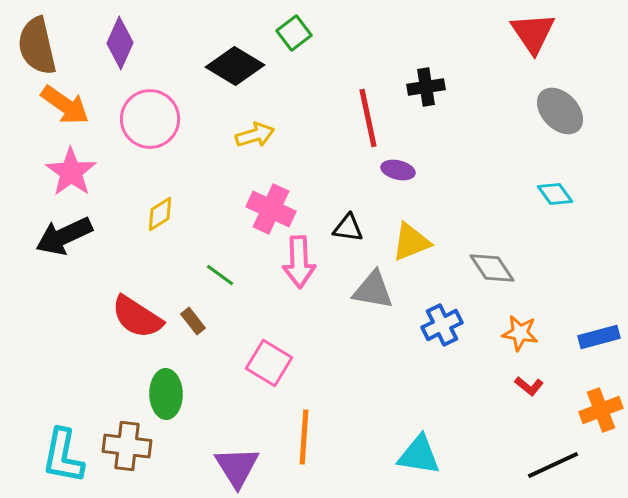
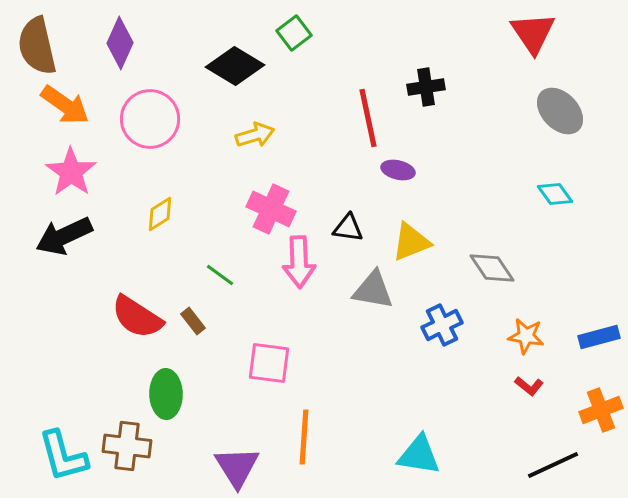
orange star: moved 6 px right, 3 px down
pink square: rotated 24 degrees counterclockwise
cyan L-shape: rotated 26 degrees counterclockwise
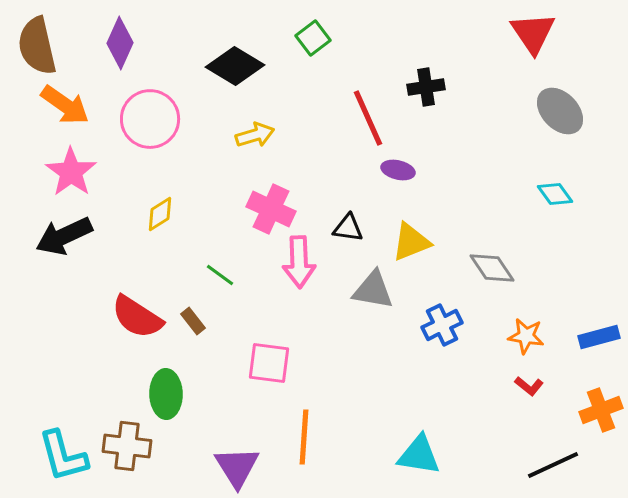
green square: moved 19 px right, 5 px down
red line: rotated 12 degrees counterclockwise
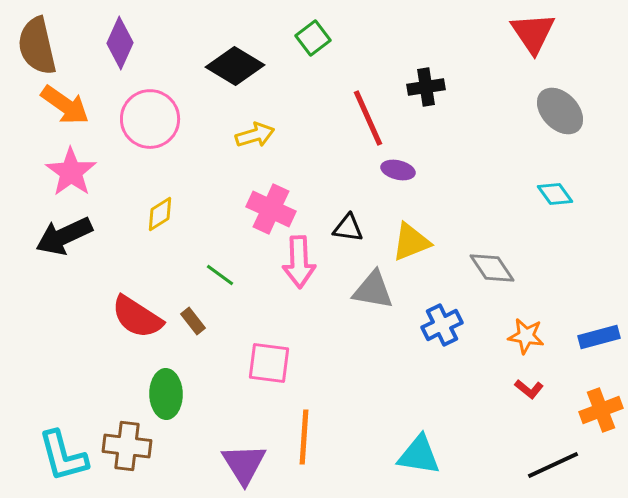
red L-shape: moved 3 px down
purple triangle: moved 7 px right, 3 px up
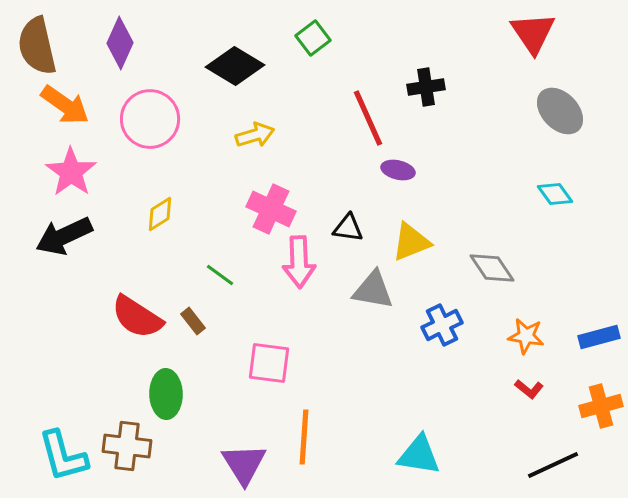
orange cross: moved 4 px up; rotated 6 degrees clockwise
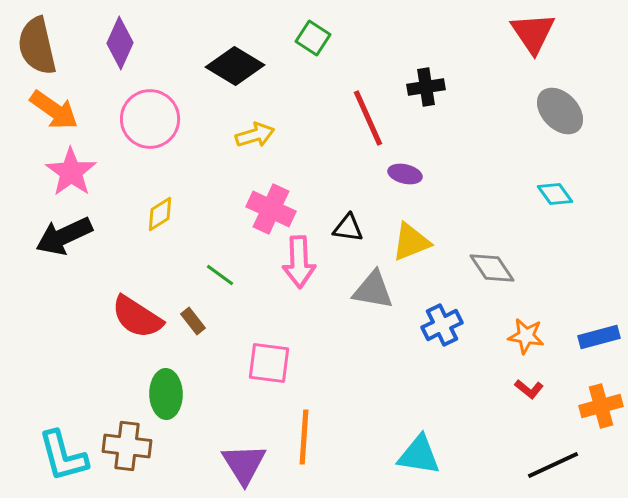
green square: rotated 20 degrees counterclockwise
orange arrow: moved 11 px left, 5 px down
purple ellipse: moved 7 px right, 4 px down
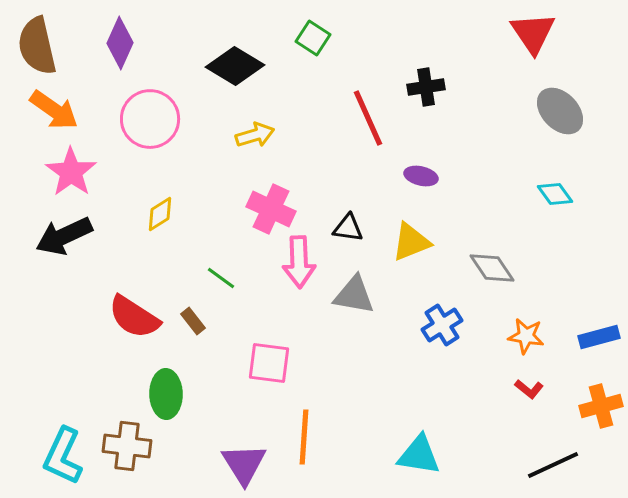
purple ellipse: moved 16 px right, 2 px down
green line: moved 1 px right, 3 px down
gray triangle: moved 19 px left, 5 px down
red semicircle: moved 3 px left
blue cross: rotated 6 degrees counterclockwise
cyan L-shape: rotated 40 degrees clockwise
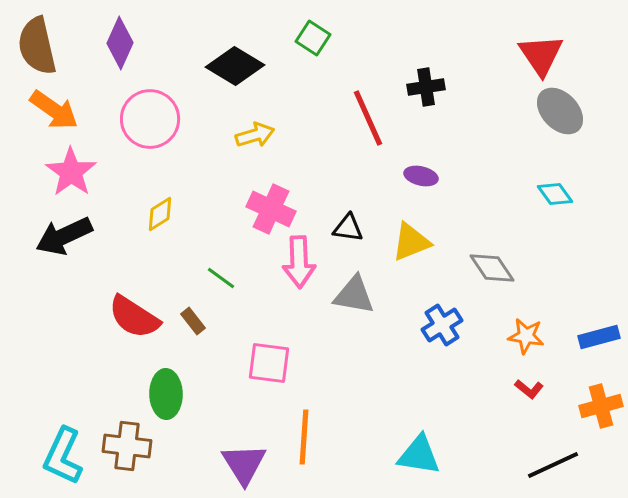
red triangle: moved 8 px right, 22 px down
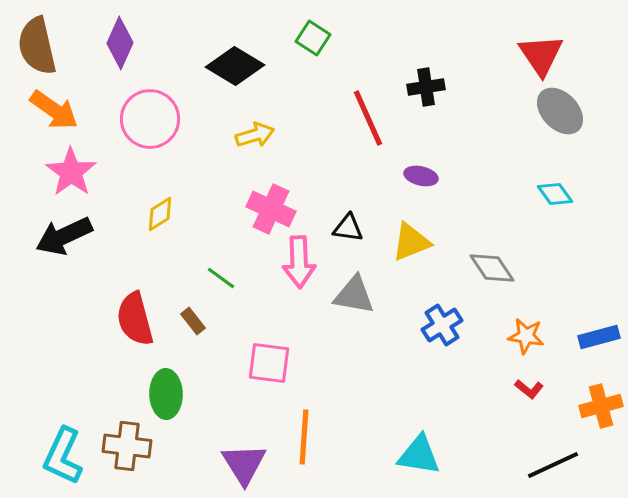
red semicircle: moved 1 px right, 2 px down; rotated 42 degrees clockwise
